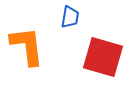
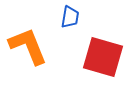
orange L-shape: moved 1 px right; rotated 15 degrees counterclockwise
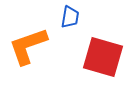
orange L-shape: rotated 87 degrees counterclockwise
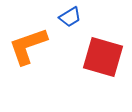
blue trapezoid: rotated 50 degrees clockwise
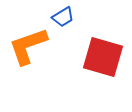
blue trapezoid: moved 7 px left
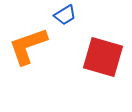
blue trapezoid: moved 2 px right, 2 px up
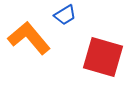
orange L-shape: moved 1 px right, 8 px up; rotated 69 degrees clockwise
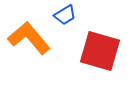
red square: moved 3 px left, 6 px up
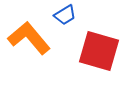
red square: moved 1 px left
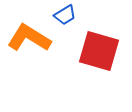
orange L-shape: rotated 18 degrees counterclockwise
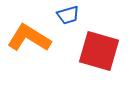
blue trapezoid: moved 3 px right; rotated 15 degrees clockwise
